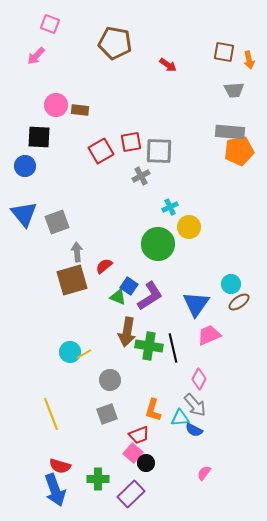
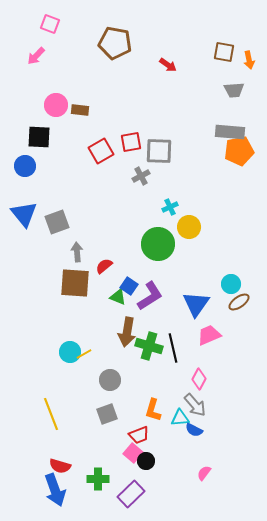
brown square at (72, 280): moved 3 px right, 3 px down; rotated 20 degrees clockwise
green cross at (149, 346): rotated 8 degrees clockwise
black circle at (146, 463): moved 2 px up
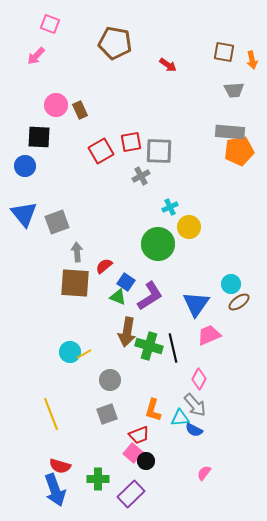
orange arrow at (249, 60): moved 3 px right
brown rectangle at (80, 110): rotated 60 degrees clockwise
blue square at (129, 286): moved 3 px left, 4 px up
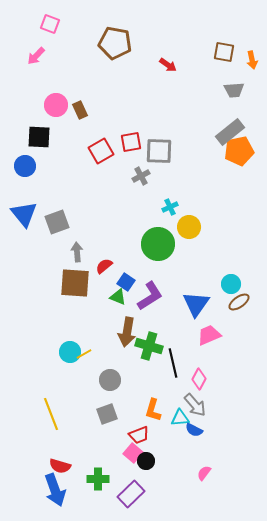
gray rectangle at (230, 132): rotated 44 degrees counterclockwise
black line at (173, 348): moved 15 px down
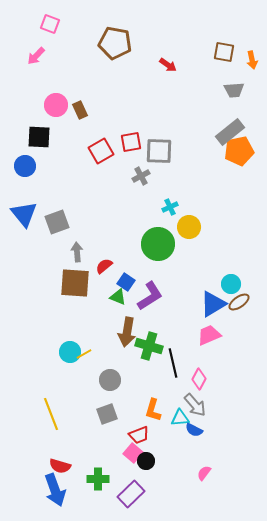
blue triangle at (196, 304): moved 17 px right; rotated 24 degrees clockwise
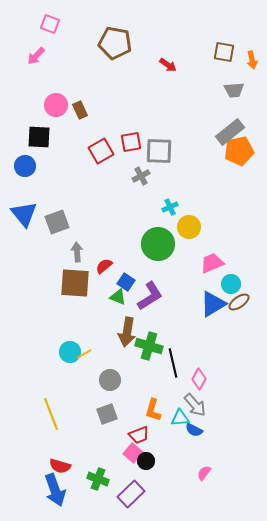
pink trapezoid at (209, 335): moved 3 px right, 72 px up
green cross at (98, 479): rotated 20 degrees clockwise
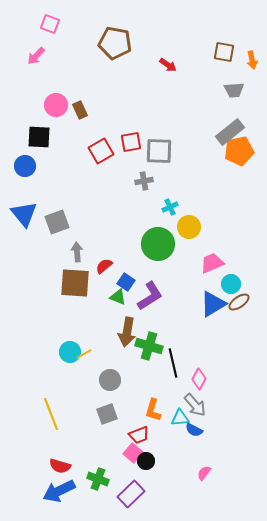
gray cross at (141, 176): moved 3 px right, 5 px down; rotated 18 degrees clockwise
blue arrow at (55, 490): moved 4 px right, 1 px down; rotated 84 degrees clockwise
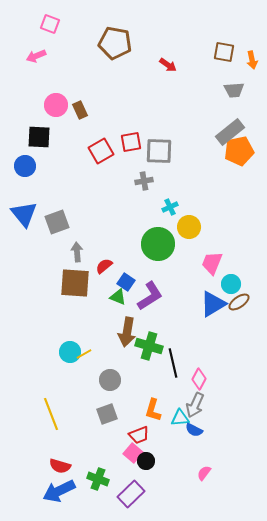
pink arrow at (36, 56): rotated 24 degrees clockwise
pink trapezoid at (212, 263): rotated 45 degrees counterclockwise
gray arrow at (195, 405): rotated 65 degrees clockwise
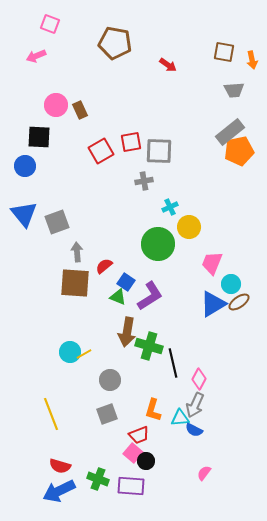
purple rectangle at (131, 494): moved 8 px up; rotated 48 degrees clockwise
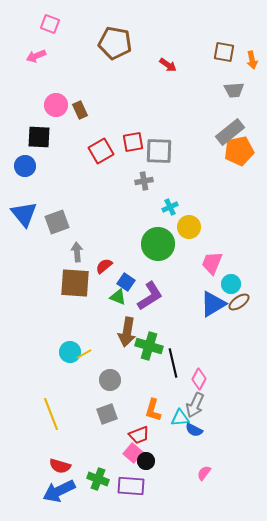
red square at (131, 142): moved 2 px right
